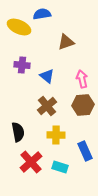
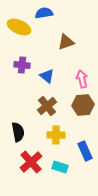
blue semicircle: moved 2 px right, 1 px up
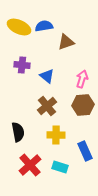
blue semicircle: moved 13 px down
pink arrow: rotated 30 degrees clockwise
red cross: moved 1 px left, 3 px down
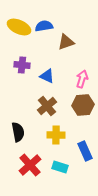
blue triangle: rotated 14 degrees counterclockwise
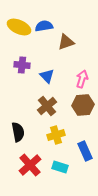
blue triangle: rotated 21 degrees clockwise
yellow cross: rotated 18 degrees counterclockwise
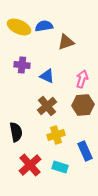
blue triangle: rotated 21 degrees counterclockwise
black semicircle: moved 2 px left
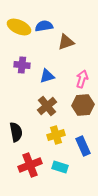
blue triangle: rotated 42 degrees counterclockwise
blue rectangle: moved 2 px left, 5 px up
red cross: rotated 20 degrees clockwise
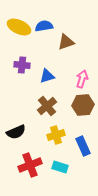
black semicircle: rotated 78 degrees clockwise
